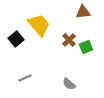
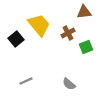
brown triangle: moved 1 px right
brown cross: moved 1 px left, 7 px up; rotated 16 degrees clockwise
gray line: moved 1 px right, 3 px down
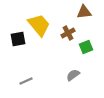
black square: moved 2 px right; rotated 28 degrees clockwise
gray semicircle: moved 4 px right, 9 px up; rotated 104 degrees clockwise
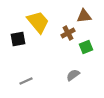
brown triangle: moved 4 px down
yellow trapezoid: moved 1 px left, 3 px up
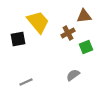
gray line: moved 1 px down
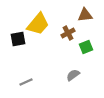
brown triangle: moved 1 px right, 1 px up
yellow trapezoid: moved 2 px down; rotated 80 degrees clockwise
